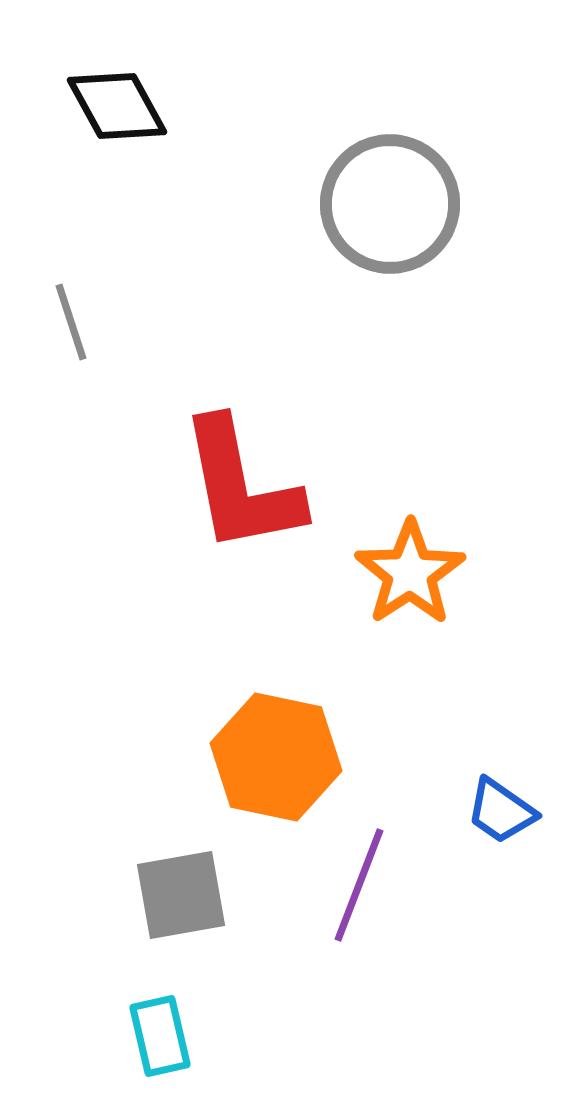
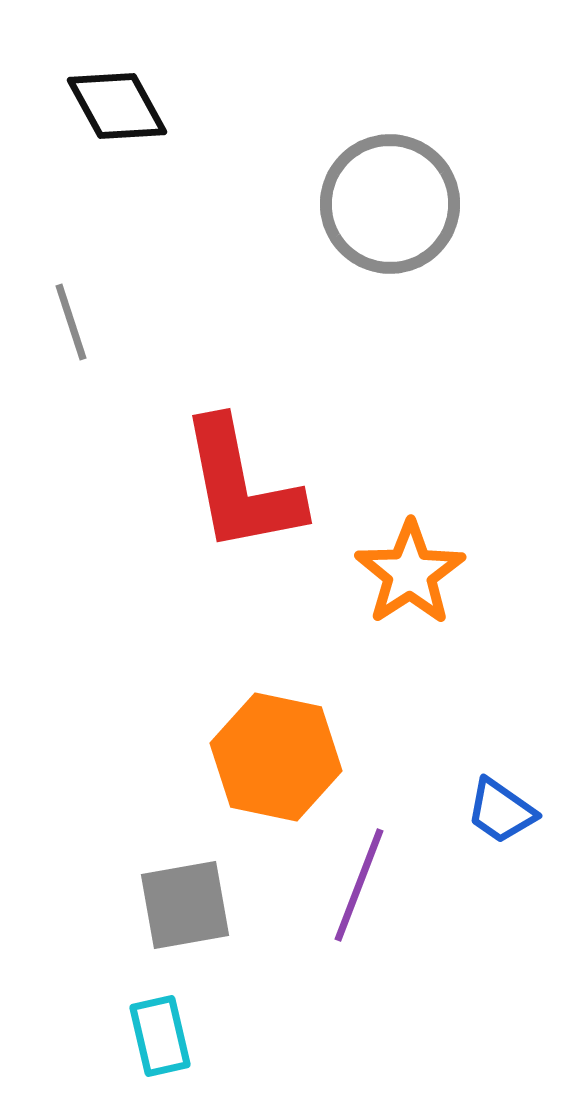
gray square: moved 4 px right, 10 px down
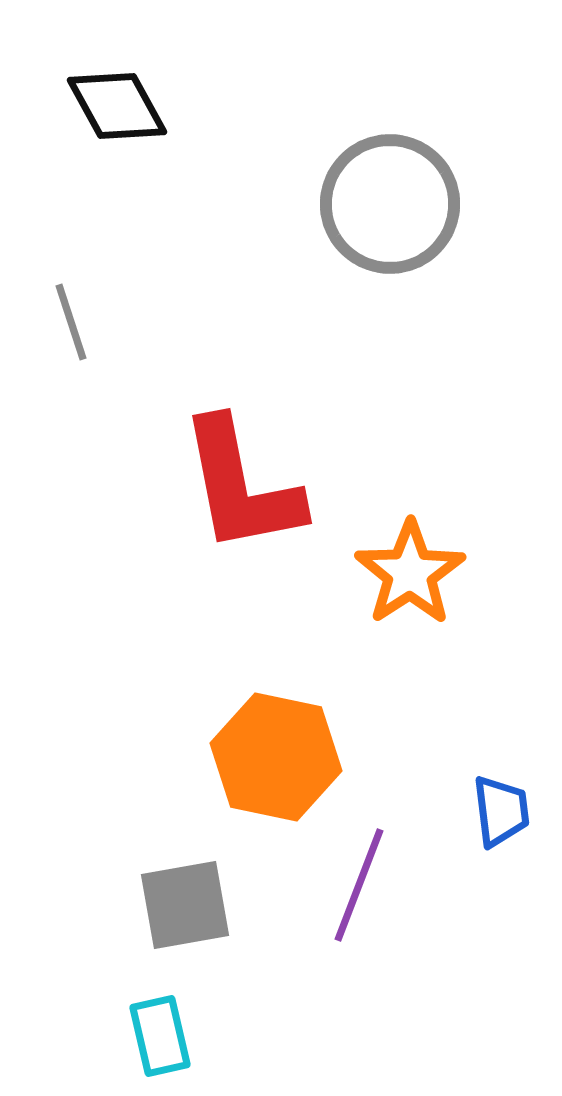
blue trapezoid: rotated 132 degrees counterclockwise
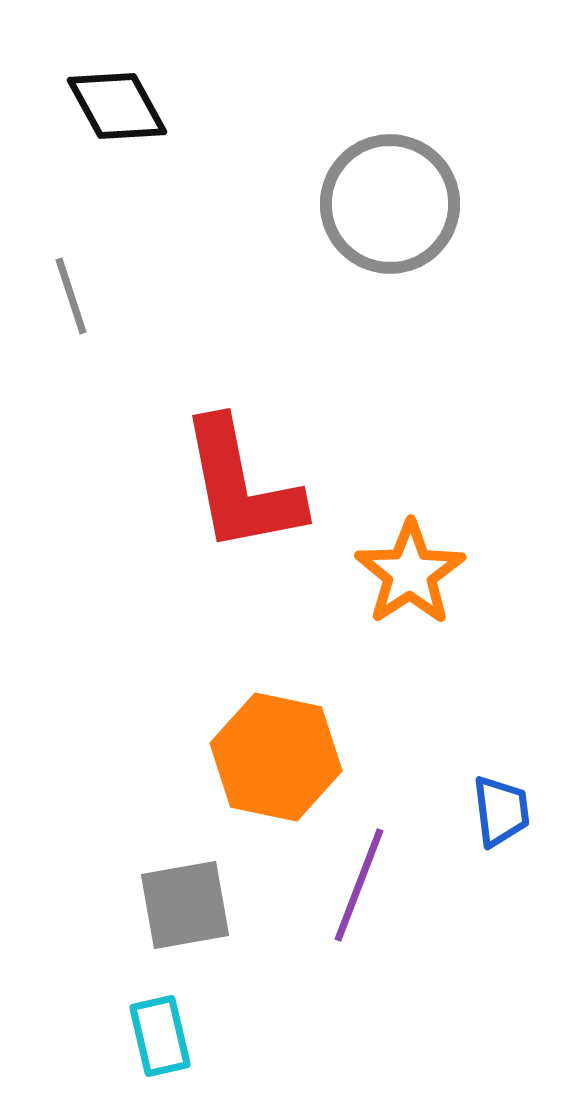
gray line: moved 26 px up
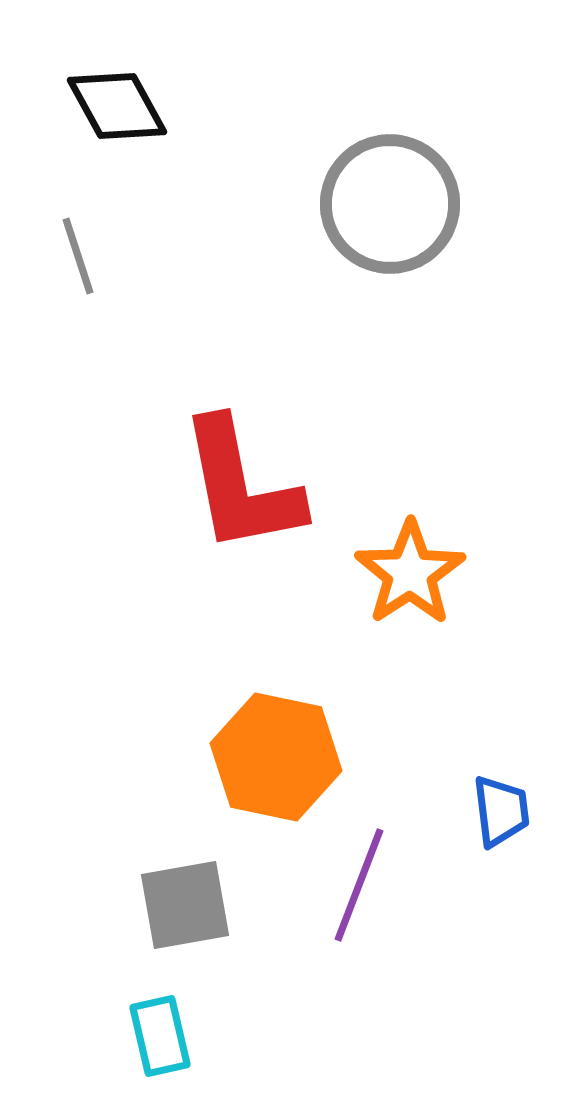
gray line: moved 7 px right, 40 px up
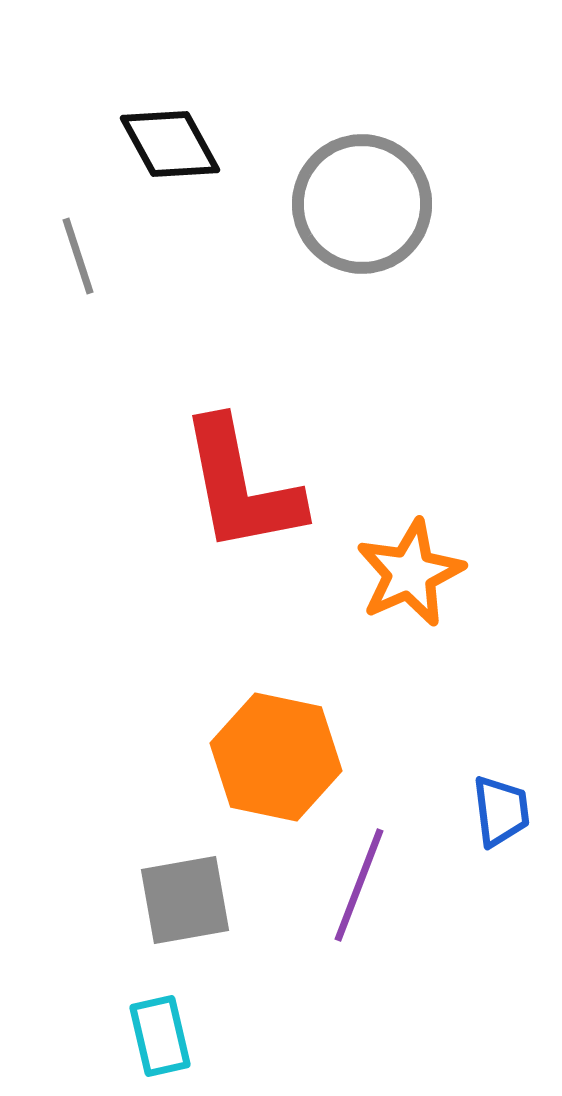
black diamond: moved 53 px right, 38 px down
gray circle: moved 28 px left
orange star: rotated 9 degrees clockwise
gray square: moved 5 px up
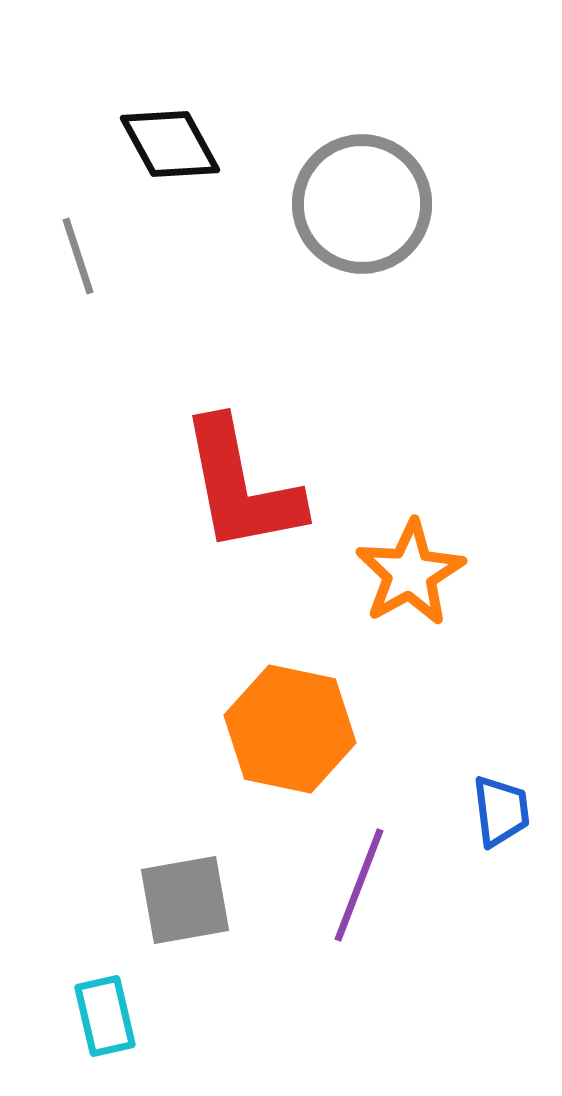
orange star: rotated 5 degrees counterclockwise
orange hexagon: moved 14 px right, 28 px up
cyan rectangle: moved 55 px left, 20 px up
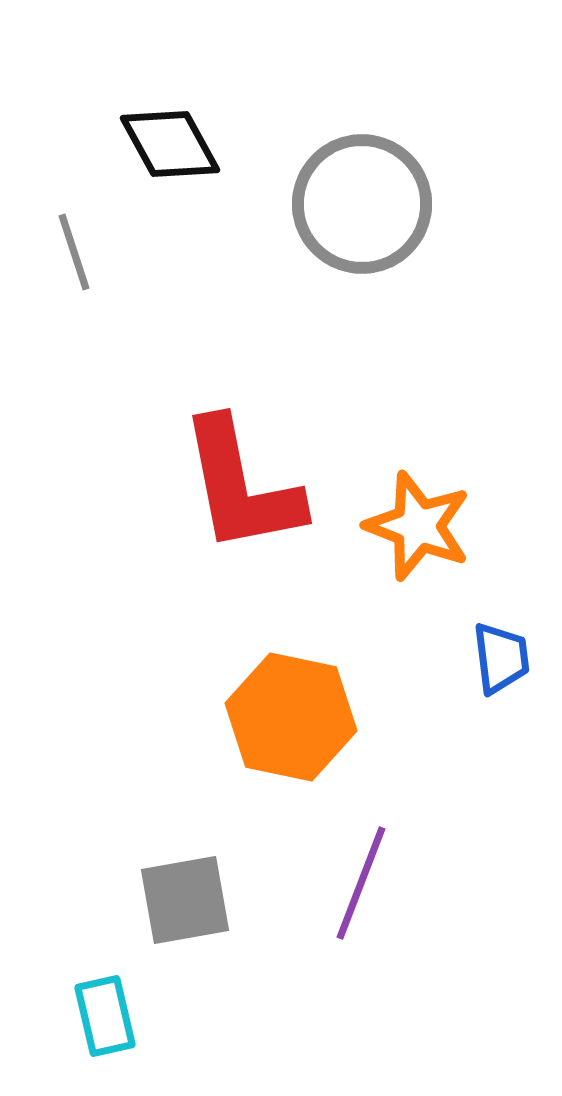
gray line: moved 4 px left, 4 px up
orange star: moved 8 px right, 47 px up; rotated 22 degrees counterclockwise
orange hexagon: moved 1 px right, 12 px up
blue trapezoid: moved 153 px up
purple line: moved 2 px right, 2 px up
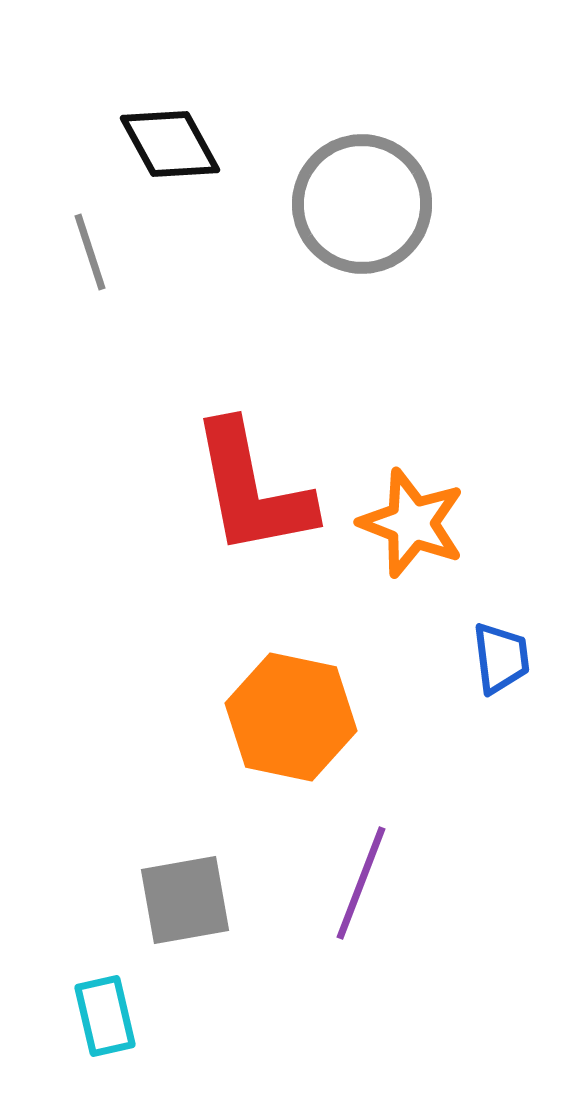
gray line: moved 16 px right
red L-shape: moved 11 px right, 3 px down
orange star: moved 6 px left, 3 px up
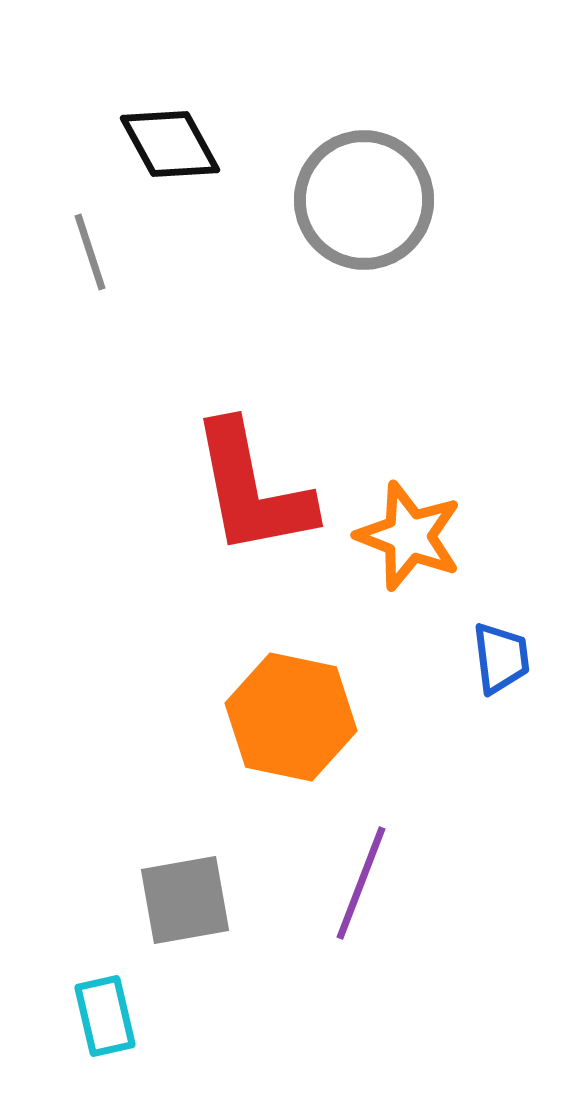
gray circle: moved 2 px right, 4 px up
orange star: moved 3 px left, 13 px down
